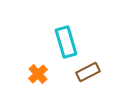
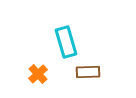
brown rectangle: rotated 25 degrees clockwise
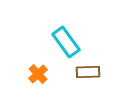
cyan rectangle: rotated 20 degrees counterclockwise
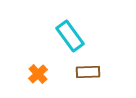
cyan rectangle: moved 4 px right, 6 px up
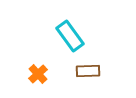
brown rectangle: moved 1 px up
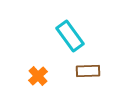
orange cross: moved 2 px down
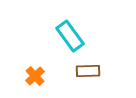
orange cross: moved 3 px left
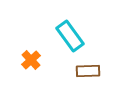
orange cross: moved 4 px left, 16 px up
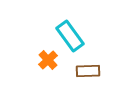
orange cross: moved 17 px right
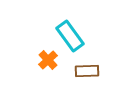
brown rectangle: moved 1 px left
